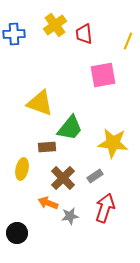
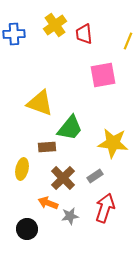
black circle: moved 10 px right, 4 px up
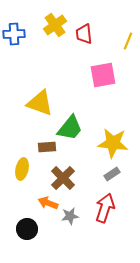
gray rectangle: moved 17 px right, 2 px up
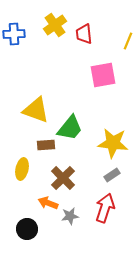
yellow triangle: moved 4 px left, 7 px down
brown rectangle: moved 1 px left, 2 px up
gray rectangle: moved 1 px down
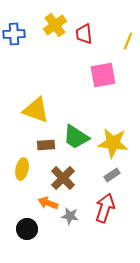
green trapezoid: moved 6 px right, 9 px down; rotated 84 degrees clockwise
gray star: rotated 18 degrees clockwise
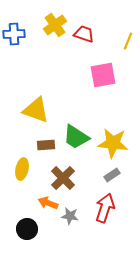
red trapezoid: rotated 115 degrees clockwise
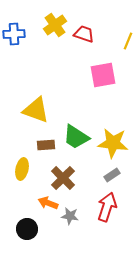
red arrow: moved 2 px right, 1 px up
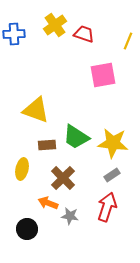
brown rectangle: moved 1 px right
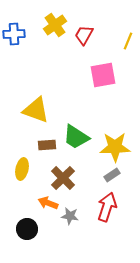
red trapezoid: moved 1 px down; rotated 80 degrees counterclockwise
yellow star: moved 2 px right, 4 px down; rotated 8 degrees counterclockwise
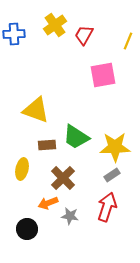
orange arrow: rotated 42 degrees counterclockwise
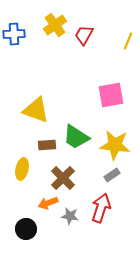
pink square: moved 8 px right, 20 px down
yellow star: moved 2 px up; rotated 8 degrees clockwise
red arrow: moved 6 px left, 1 px down
black circle: moved 1 px left
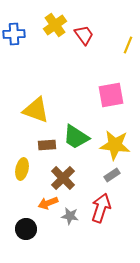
red trapezoid: rotated 115 degrees clockwise
yellow line: moved 4 px down
